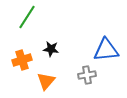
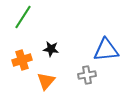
green line: moved 4 px left
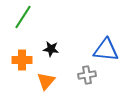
blue triangle: rotated 12 degrees clockwise
orange cross: rotated 18 degrees clockwise
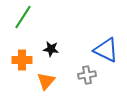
blue triangle: rotated 20 degrees clockwise
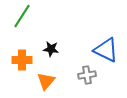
green line: moved 1 px left, 1 px up
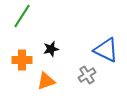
black star: rotated 21 degrees counterclockwise
gray cross: rotated 24 degrees counterclockwise
orange triangle: rotated 30 degrees clockwise
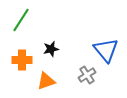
green line: moved 1 px left, 4 px down
blue triangle: rotated 24 degrees clockwise
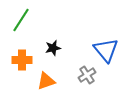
black star: moved 2 px right, 1 px up
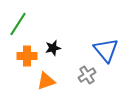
green line: moved 3 px left, 4 px down
orange cross: moved 5 px right, 4 px up
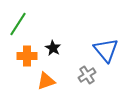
black star: rotated 28 degrees counterclockwise
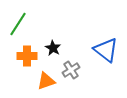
blue triangle: rotated 12 degrees counterclockwise
gray cross: moved 16 px left, 5 px up
